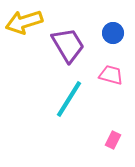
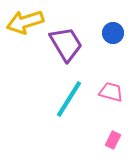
yellow arrow: moved 1 px right
purple trapezoid: moved 2 px left, 1 px up
pink trapezoid: moved 17 px down
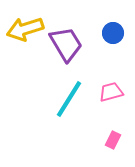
yellow arrow: moved 7 px down
pink trapezoid: rotated 30 degrees counterclockwise
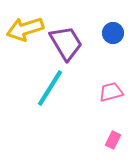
purple trapezoid: moved 1 px up
cyan line: moved 19 px left, 11 px up
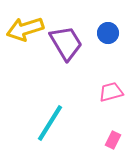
blue circle: moved 5 px left
cyan line: moved 35 px down
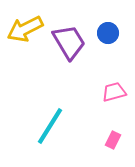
yellow arrow: rotated 9 degrees counterclockwise
purple trapezoid: moved 3 px right, 1 px up
pink trapezoid: moved 3 px right
cyan line: moved 3 px down
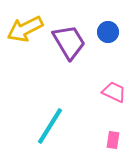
blue circle: moved 1 px up
pink trapezoid: rotated 40 degrees clockwise
pink rectangle: rotated 18 degrees counterclockwise
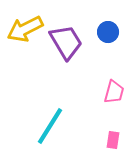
purple trapezoid: moved 3 px left
pink trapezoid: rotated 80 degrees clockwise
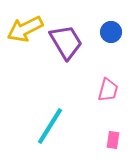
blue circle: moved 3 px right
pink trapezoid: moved 6 px left, 2 px up
